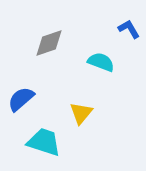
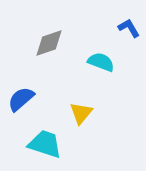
blue L-shape: moved 1 px up
cyan trapezoid: moved 1 px right, 2 px down
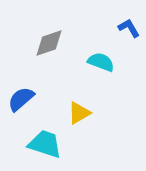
yellow triangle: moved 2 px left; rotated 20 degrees clockwise
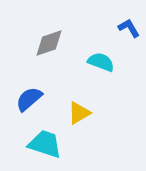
blue semicircle: moved 8 px right
